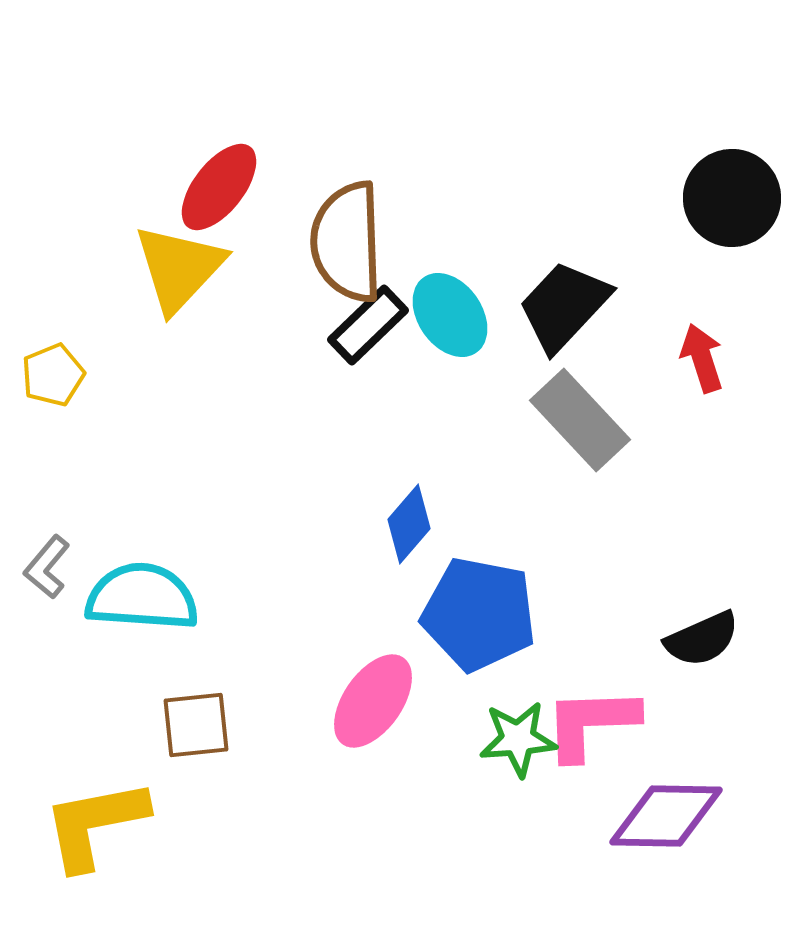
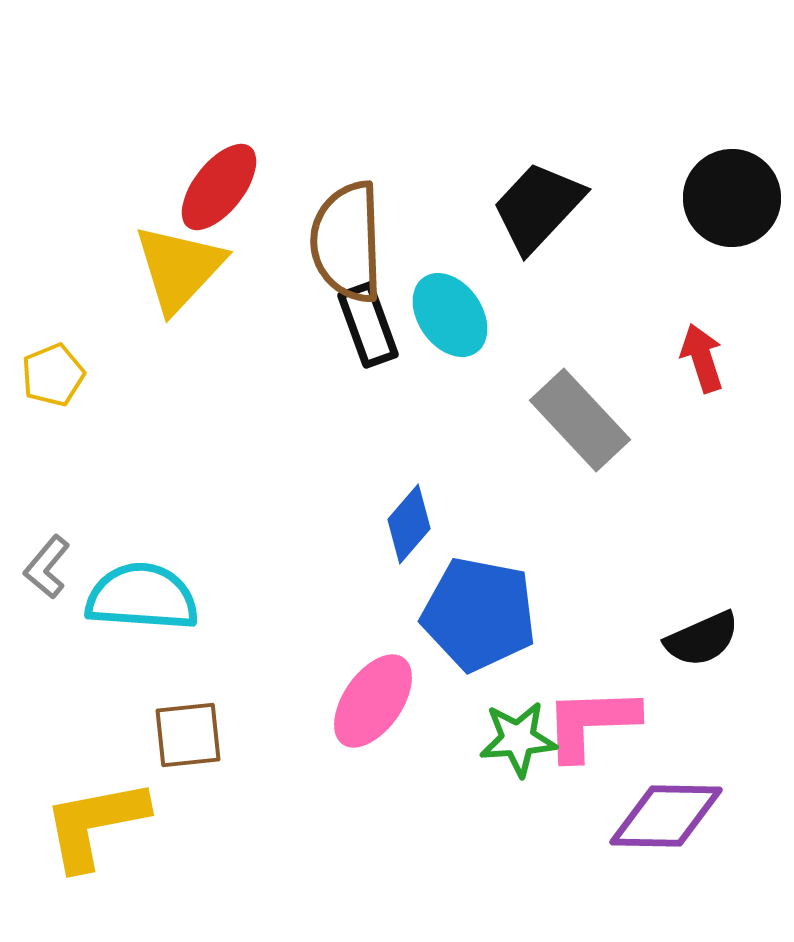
black trapezoid: moved 26 px left, 99 px up
black rectangle: rotated 66 degrees counterclockwise
brown square: moved 8 px left, 10 px down
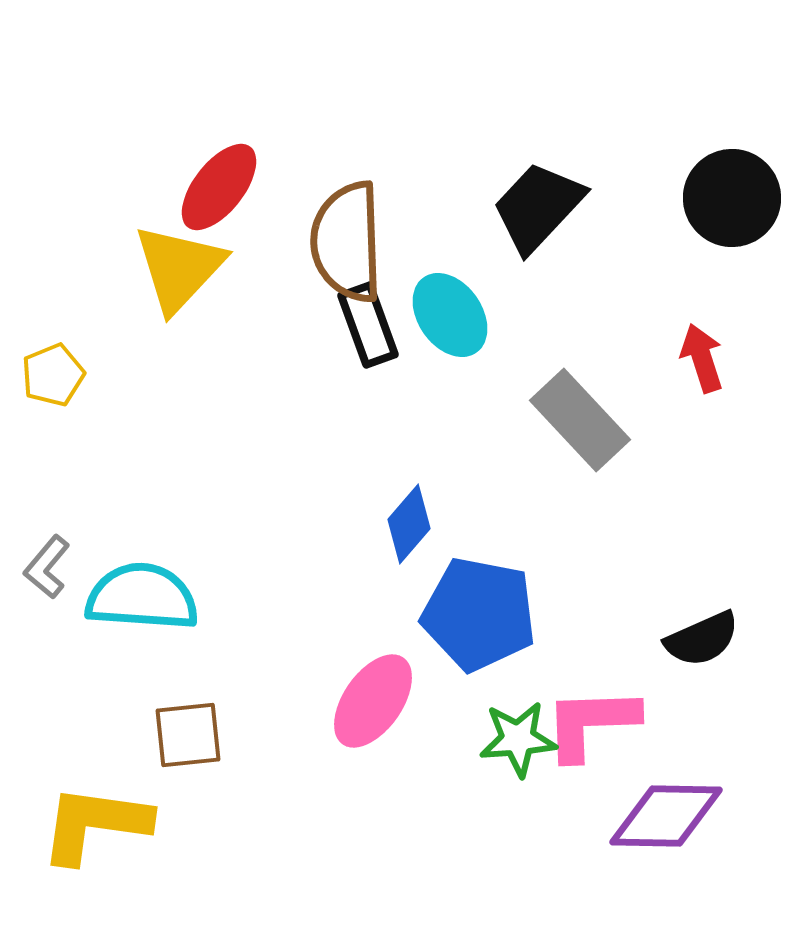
yellow L-shape: rotated 19 degrees clockwise
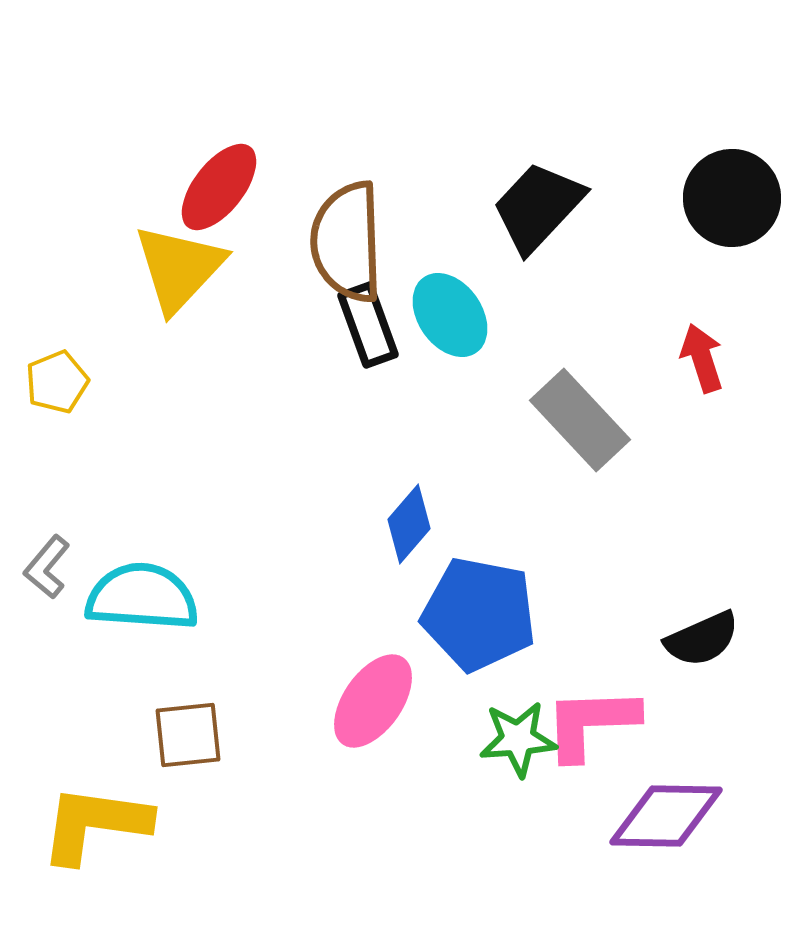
yellow pentagon: moved 4 px right, 7 px down
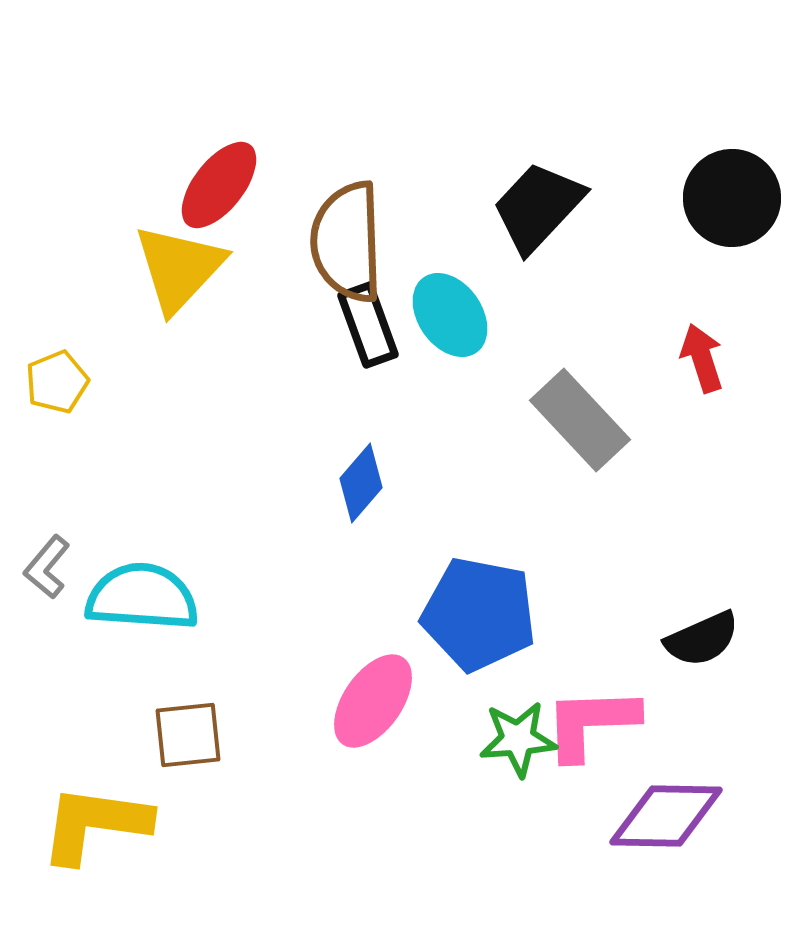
red ellipse: moved 2 px up
blue diamond: moved 48 px left, 41 px up
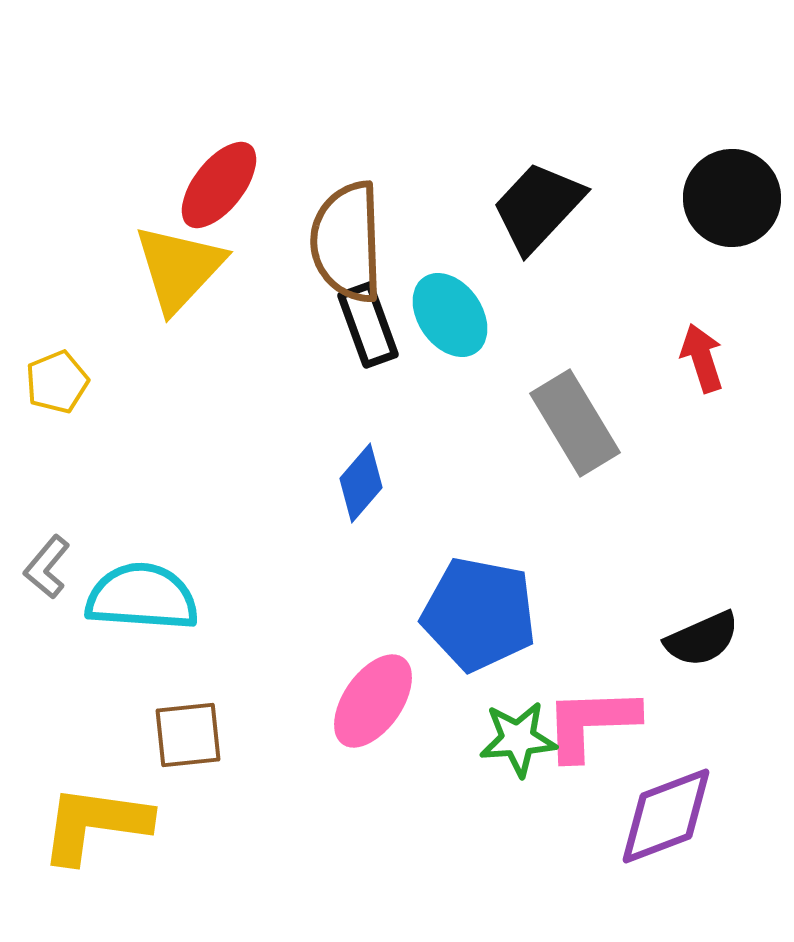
gray rectangle: moved 5 px left, 3 px down; rotated 12 degrees clockwise
purple diamond: rotated 22 degrees counterclockwise
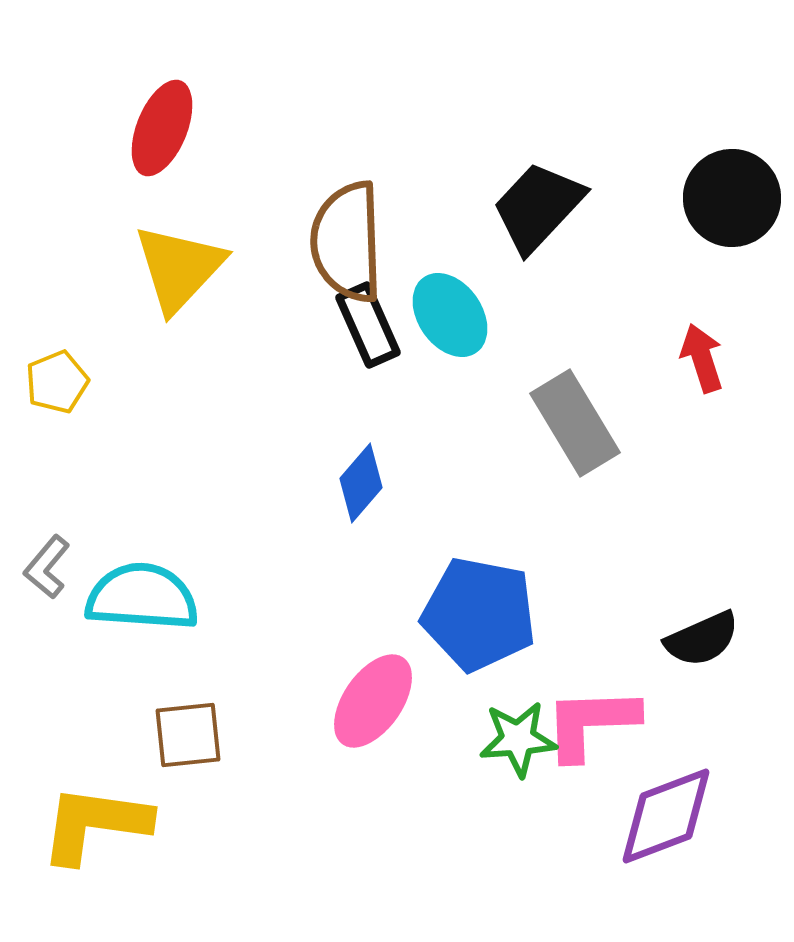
red ellipse: moved 57 px left, 57 px up; rotated 16 degrees counterclockwise
black rectangle: rotated 4 degrees counterclockwise
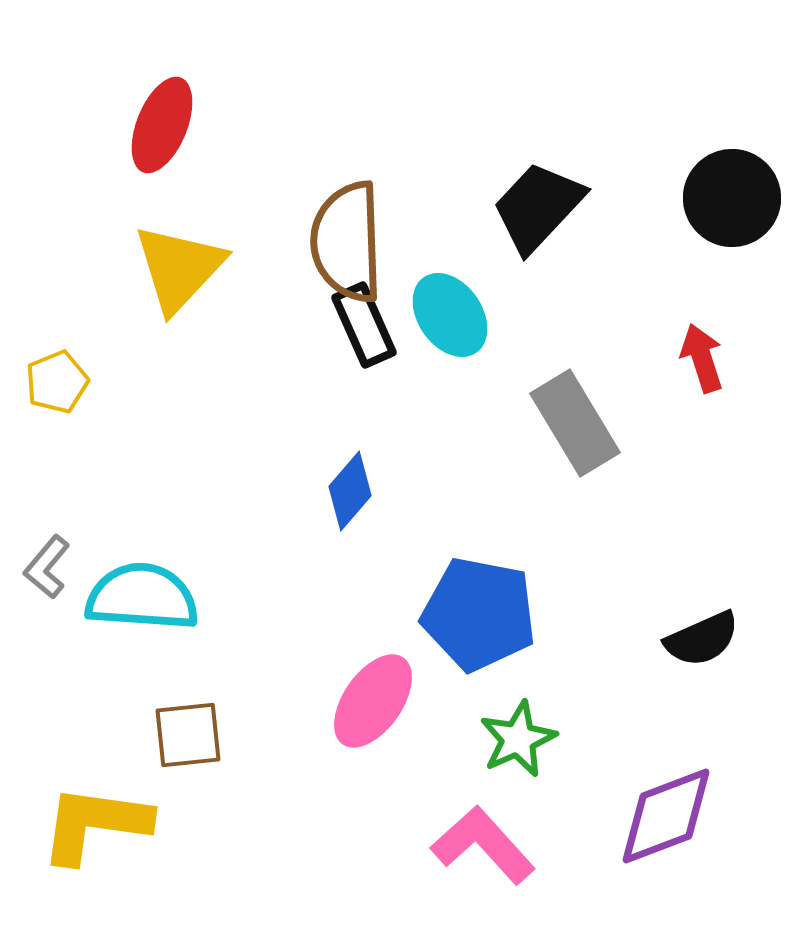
red ellipse: moved 3 px up
black rectangle: moved 4 px left
blue diamond: moved 11 px left, 8 px down
pink L-shape: moved 108 px left, 122 px down; rotated 50 degrees clockwise
green star: rotated 20 degrees counterclockwise
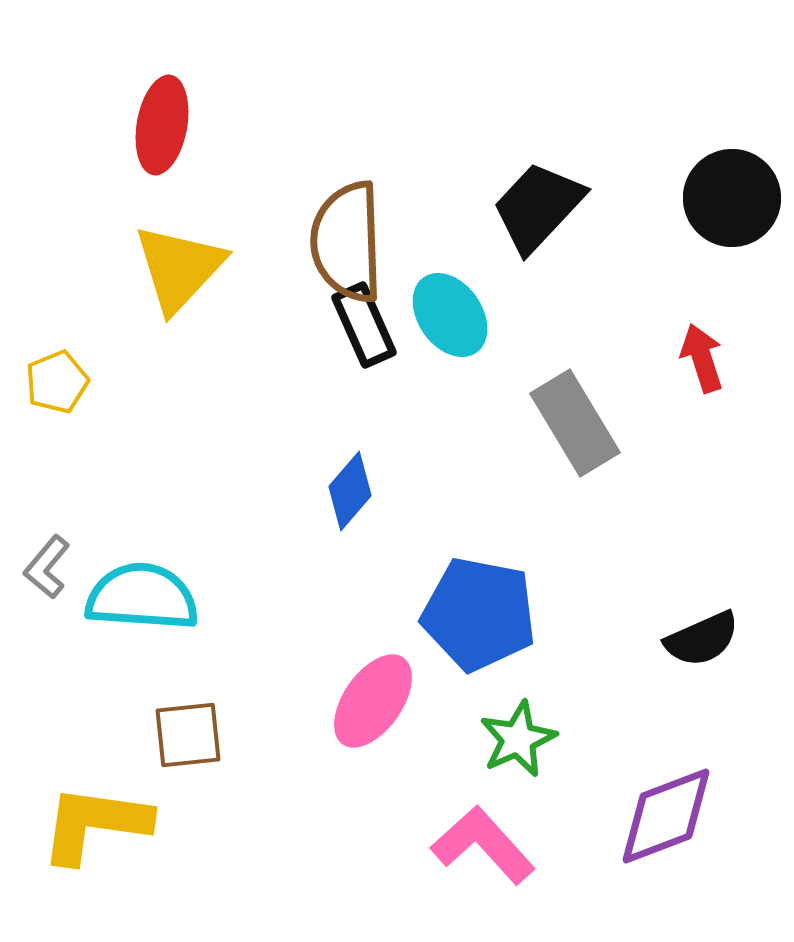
red ellipse: rotated 12 degrees counterclockwise
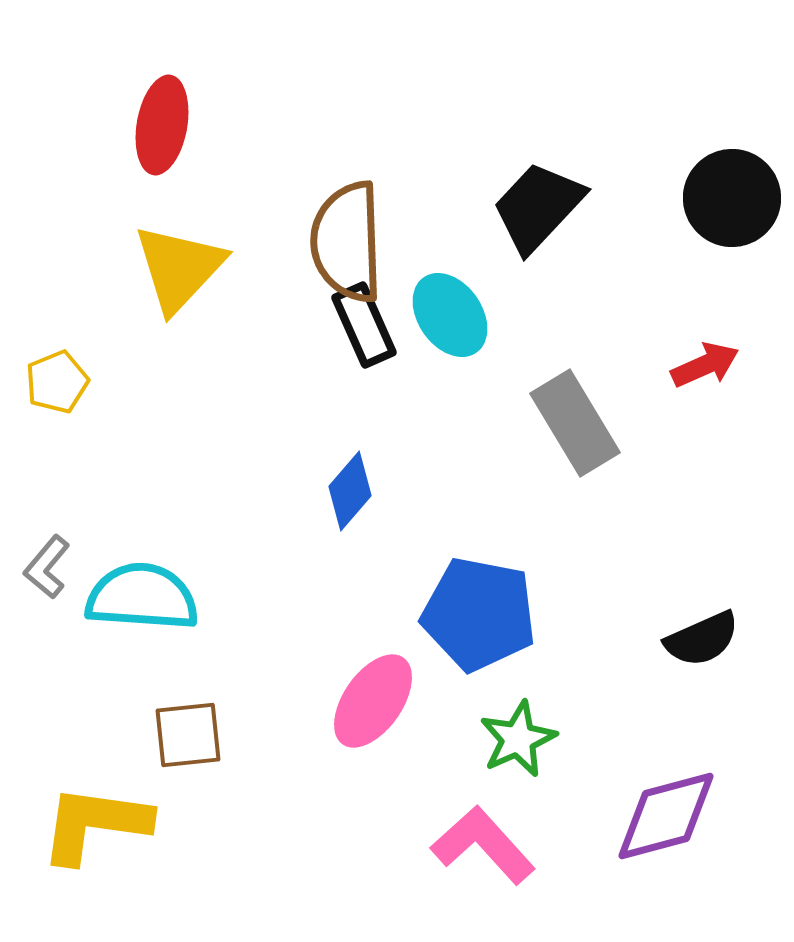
red arrow: moved 3 px right, 7 px down; rotated 84 degrees clockwise
purple diamond: rotated 6 degrees clockwise
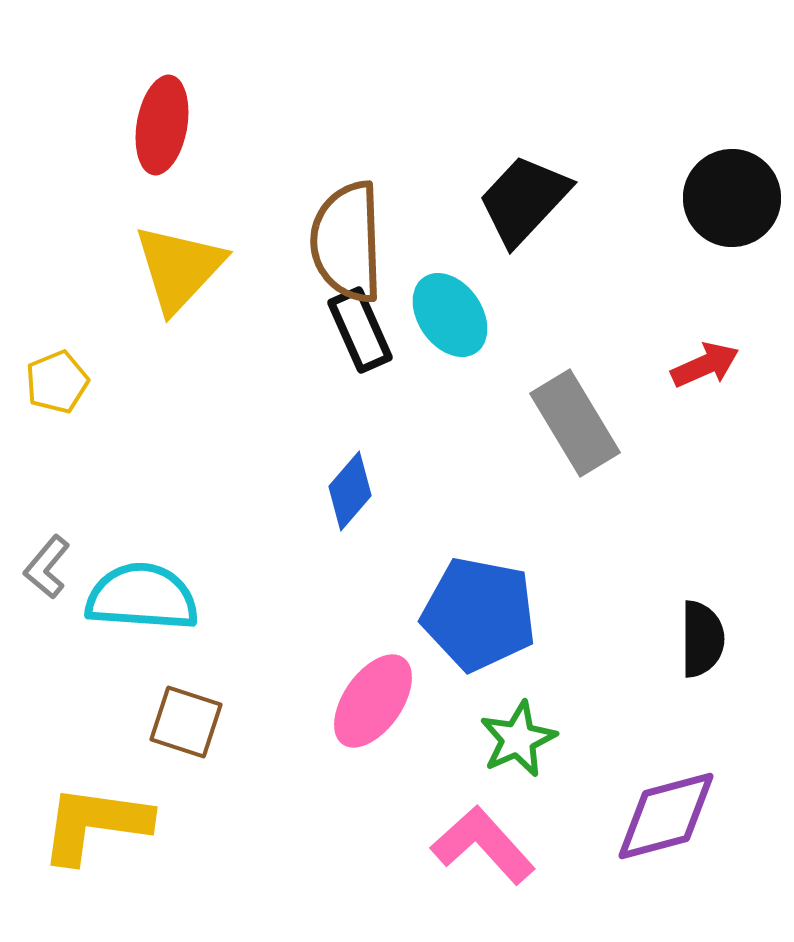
black trapezoid: moved 14 px left, 7 px up
black rectangle: moved 4 px left, 5 px down
black semicircle: rotated 66 degrees counterclockwise
brown square: moved 2 px left, 13 px up; rotated 24 degrees clockwise
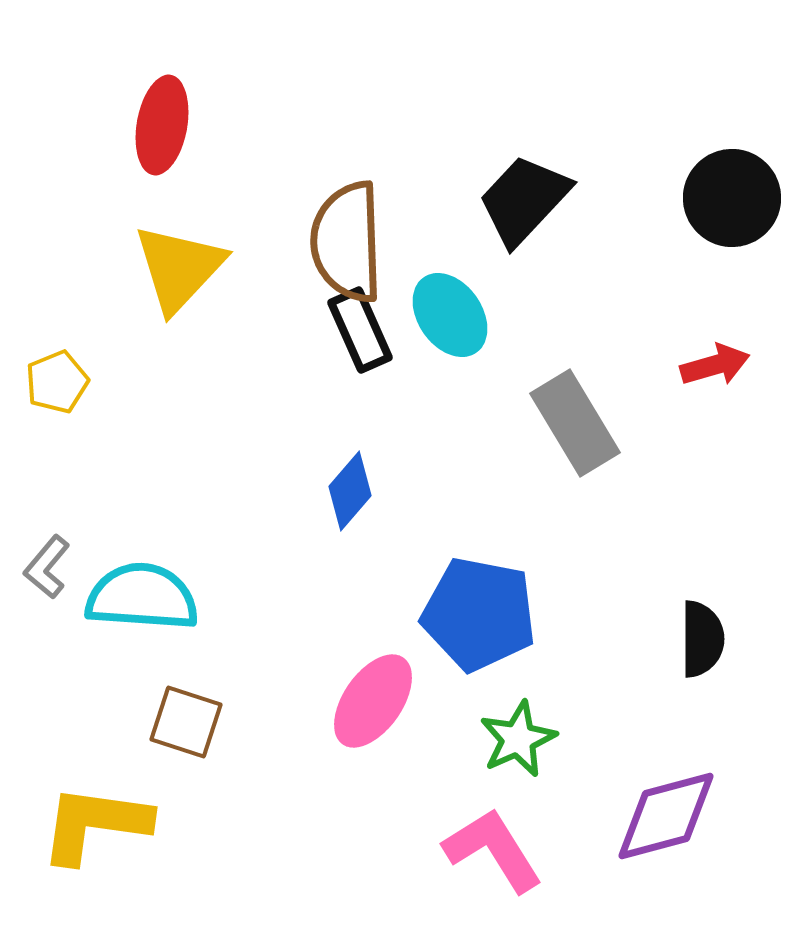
red arrow: moved 10 px right; rotated 8 degrees clockwise
pink L-shape: moved 10 px right, 5 px down; rotated 10 degrees clockwise
